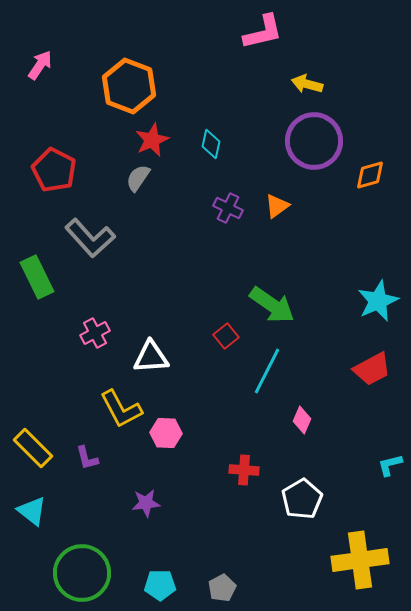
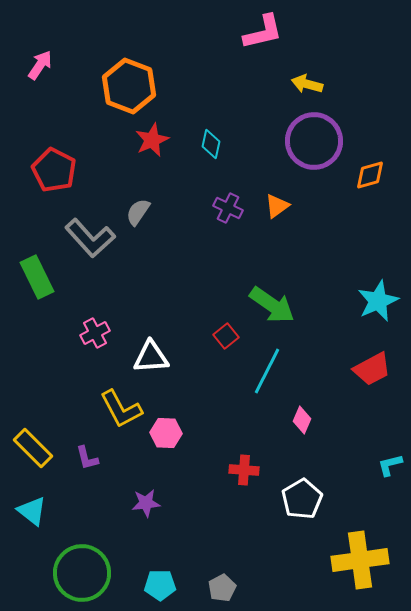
gray semicircle: moved 34 px down
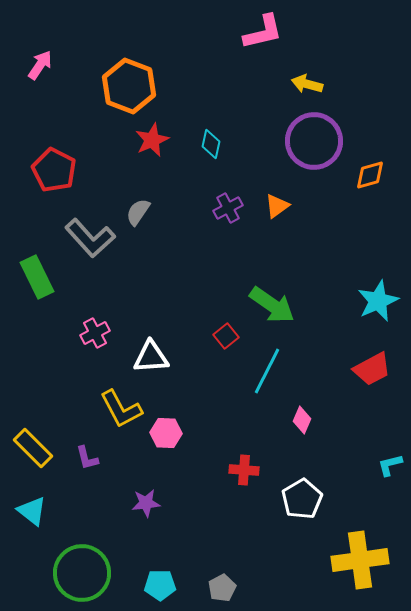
purple cross: rotated 36 degrees clockwise
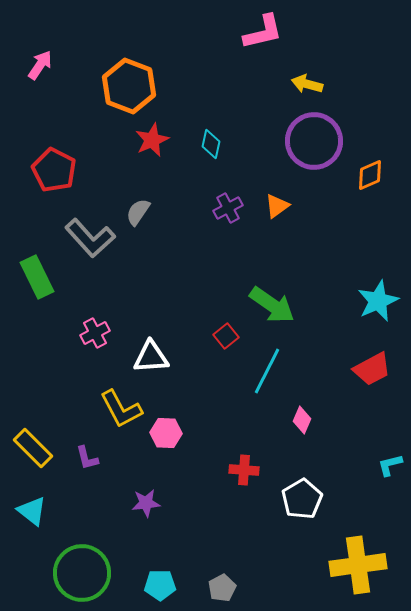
orange diamond: rotated 8 degrees counterclockwise
yellow cross: moved 2 px left, 5 px down
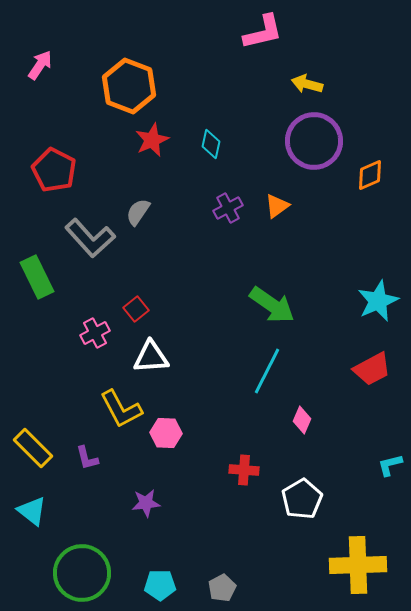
red square: moved 90 px left, 27 px up
yellow cross: rotated 6 degrees clockwise
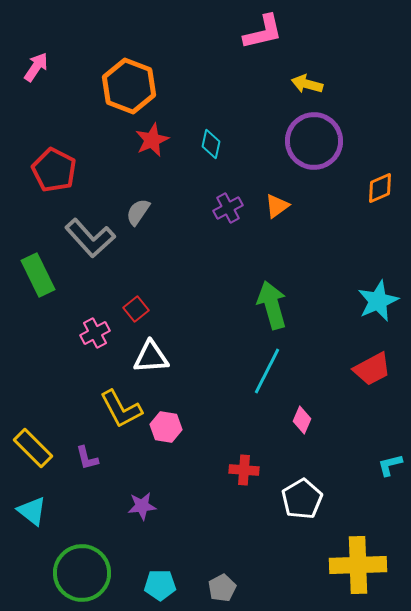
pink arrow: moved 4 px left, 2 px down
orange diamond: moved 10 px right, 13 px down
green rectangle: moved 1 px right, 2 px up
green arrow: rotated 141 degrees counterclockwise
pink hexagon: moved 6 px up; rotated 8 degrees clockwise
purple star: moved 4 px left, 3 px down
